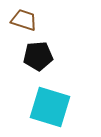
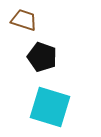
black pentagon: moved 4 px right, 1 px down; rotated 24 degrees clockwise
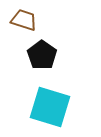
black pentagon: moved 2 px up; rotated 16 degrees clockwise
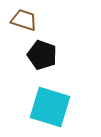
black pentagon: rotated 16 degrees counterclockwise
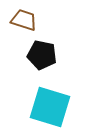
black pentagon: rotated 8 degrees counterclockwise
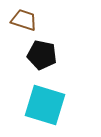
cyan square: moved 5 px left, 2 px up
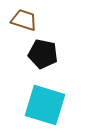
black pentagon: moved 1 px right, 1 px up
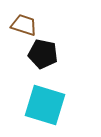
brown trapezoid: moved 5 px down
